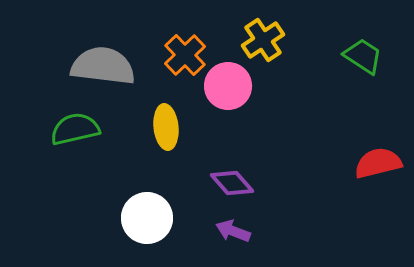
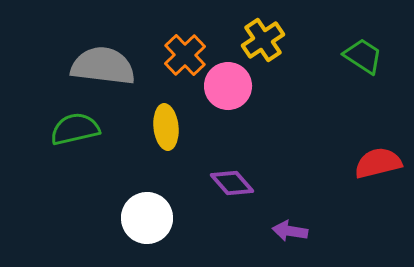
purple arrow: moved 57 px right; rotated 12 degrees counterclockwise
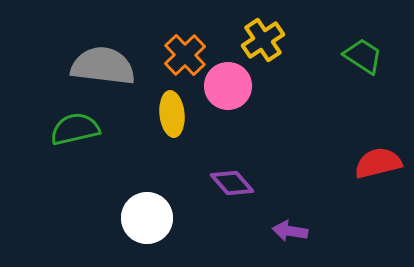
yellow ellipse: moved 6 px right, 13 px up
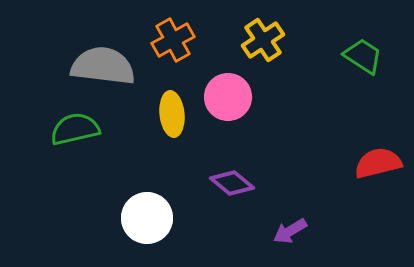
orange cross: moved 12 px left, 15 px up; rotated 15 degrees clockwise
pink circle: moved 11 px down
purple diamond: rotated 9 degrees counterclockwise
purple arrow: rotated 40 degrees counterclockwise
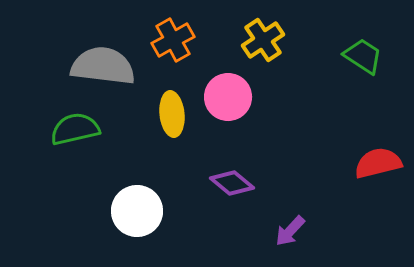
white circle: moved 10 px left, 7 px up
purple arrow: rotated 16 degrees counterclockwise
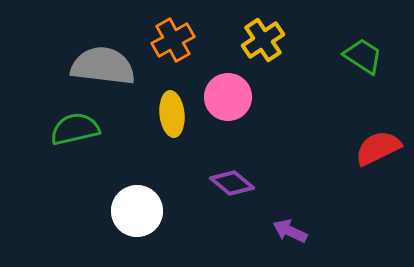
red semicircle: moved 15 px up; rotated 12 degrees counterclockwise
purple arrow: rotated 72 degrees clockwise
